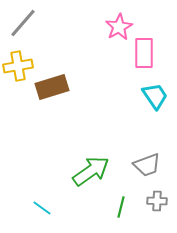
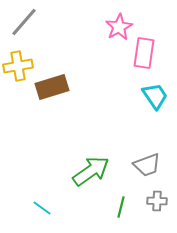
gray line: moved 1 px right, 1 px up
pink rectangle: rotated 8 degrees clockwise
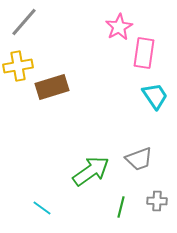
gray trapezoid: moved 8 px left, 6 px up
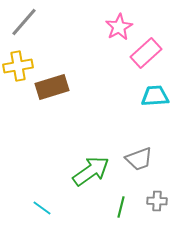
pink rectangle: moved 2 px right; rotated 40 degrees clockwise
cyan trapezoid: rotated 60 degrees counterclockwise
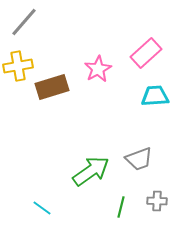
pink star: moved 21 px left, 42 px down
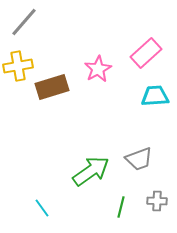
cyan line: rotated 18 degrees clockwise
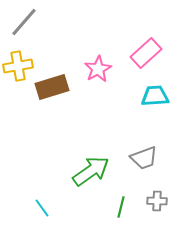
gray trapezoid: moved 5 px right, 1 px up
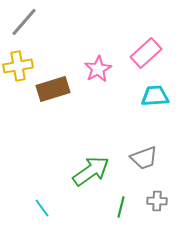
brown rectangle: moved 1 px right, 2 px down
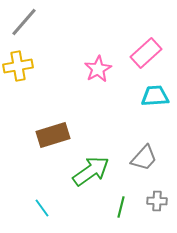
brown rectangle: moved 46 px down
gray trapezoid: rotated 28 degrees counterclockwise
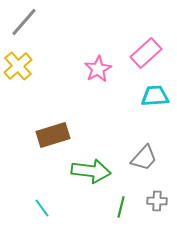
yellow cross: rotated 32 degrees counterclockwise
green arrow: rotated 42 degrees clockwise
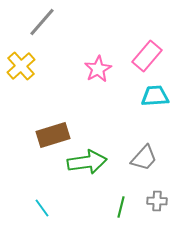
gray line: moved 18 px right
pink rectangle: moved 1 px right, 3 px down; rotated 8 degrees counterclockwise
yellow cross: moved 3 px right
green arrow: moved 4 px left, 9 px up; rotated 15 degrees counterclockwise
